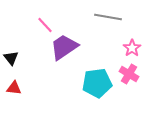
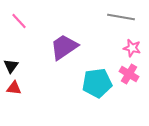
gray line: moved 13 px right
pink line: moved 26 px left, 4 px up
pink star: rotated 24 degrees counterclockwise
black triangle: moved 8 px down; rotated 14 degrees clockwise
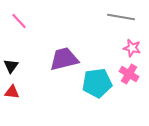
purple trapezoid: moved 12 px down; rotated 20 degrees clockwise
red triangle: moved 2 px left, 4 px down
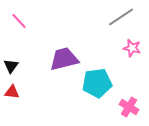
gray line: rotated 44 degrees counterclockwise
pink cross: moved 33 px down
